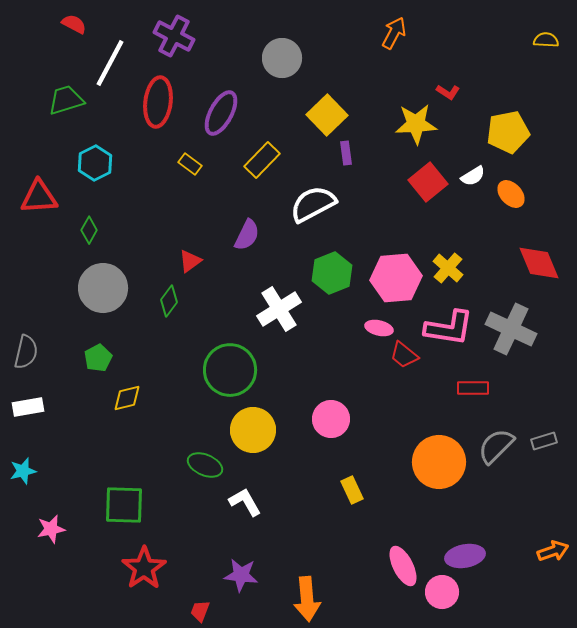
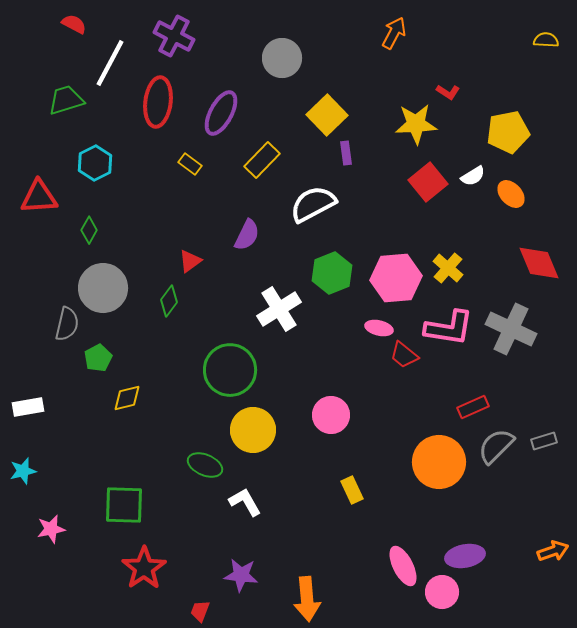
gray semicircle at (26, 352): moved 41 px right, 28 px up
red rectangle at (473, 388): moved 19 px down; rotated 24 degrees counterclockwise
pink circle at (331, 419): moved 4 px up
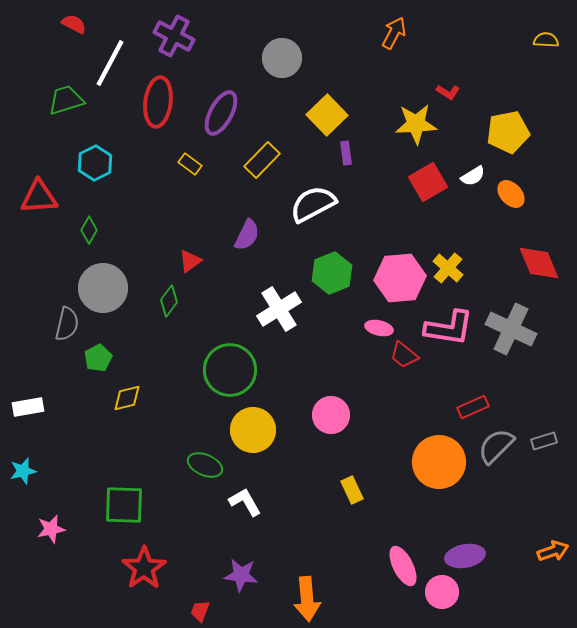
red square at (428, 182): rotated 9 degrees clockwise
pink hexagon at (396, 278): moved 4 px right
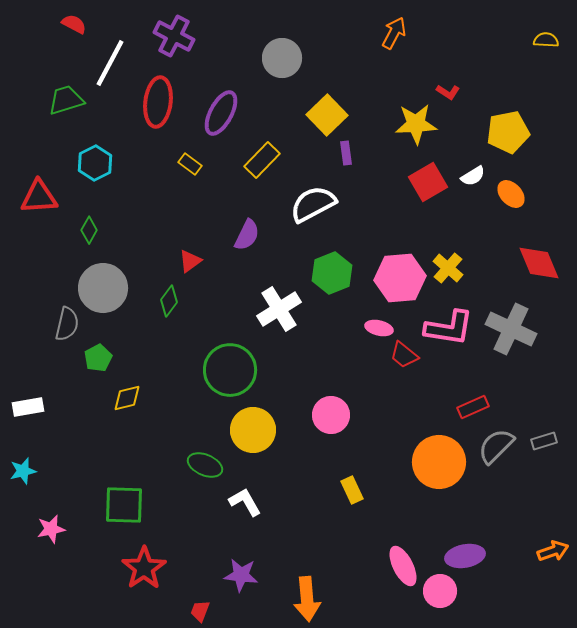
pink circle at (442, 592): moved 2 px left, 1 px up
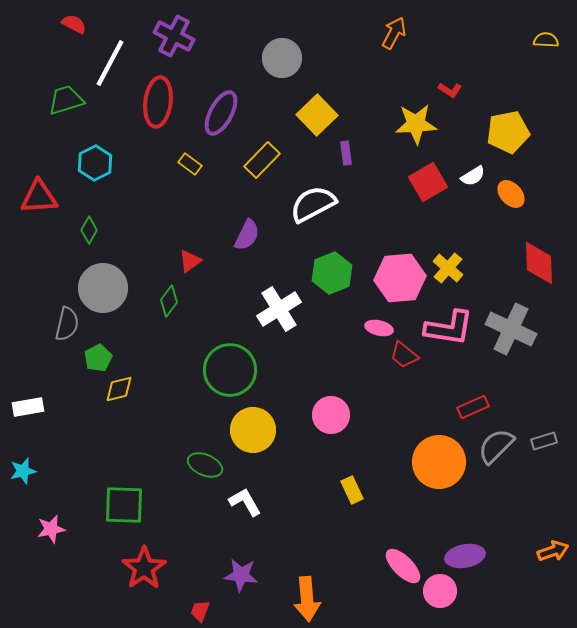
red L-shape at (448, 92): moved 2 px right, 2 px up
yellow square at (327, 115): moved 10 px left
red diamond at (539, 263): rotated 21 degrees clockwise
yellow diamond at (127, 398): moved 8 px left, 9 px up
pink ellipse at (403, 566): rotated 18 degrees counterclockwise
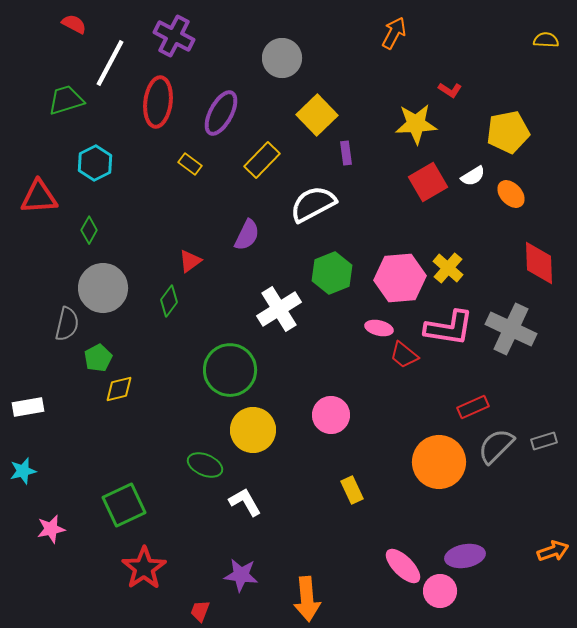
green square at (124, 505): rotated 27 degrees counterclockwise
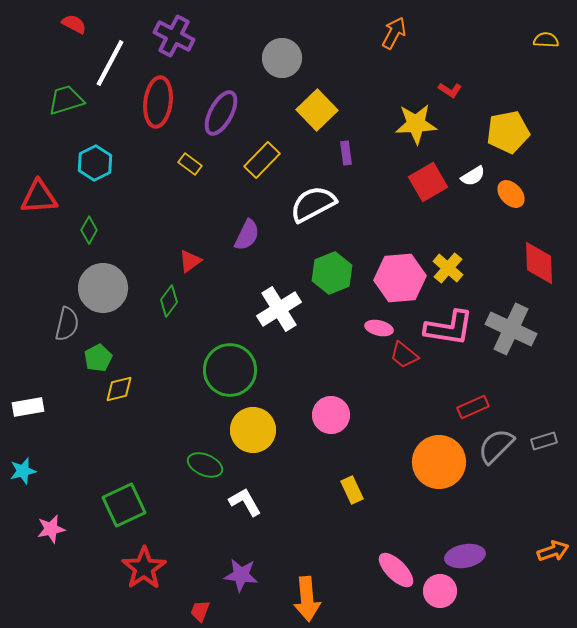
yellow square at (317, 115): moved 5 px up
pink ellipse at (403, 566): moved 7 px left, 4 px down
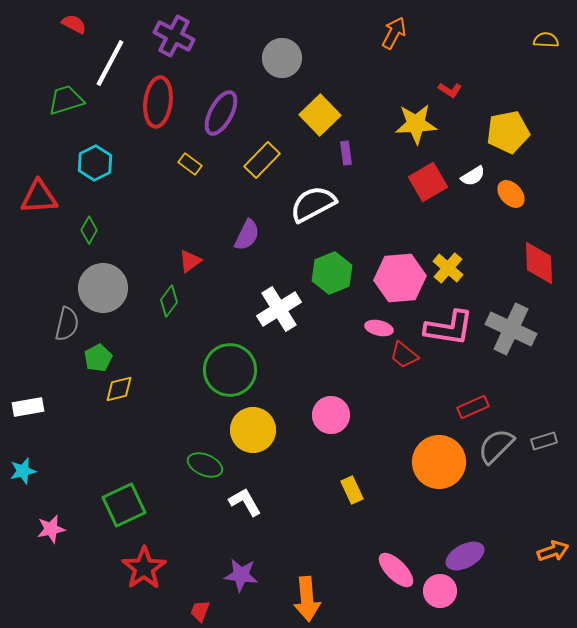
yellow square at (317, 110): moved 3 px right, 5 px down
purple ellipse at (465, 556): rotated 18 degrees counterclockwise
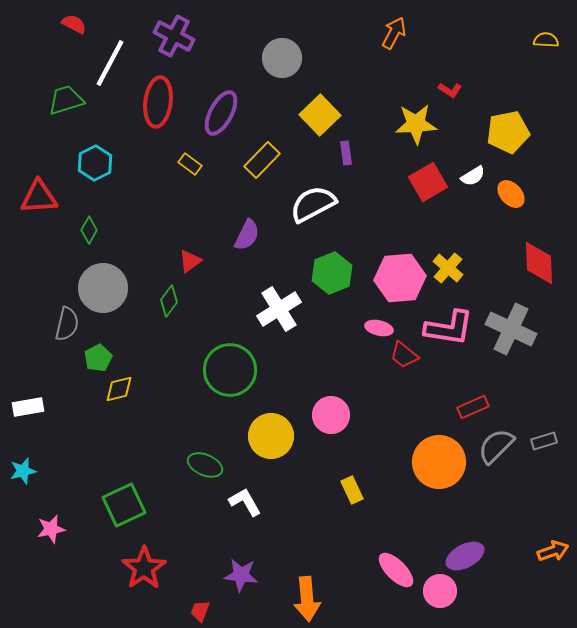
yellow circle at (253, 430): moved 18 px right, 6 px down
